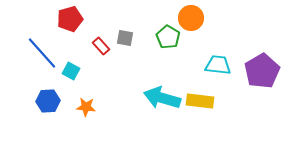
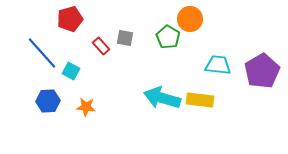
orange circle: moved 1 px left, 1 px down
yellow rectangle: moved 1 px up
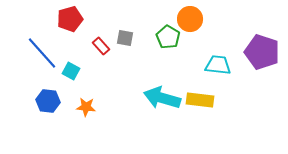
purple pentagon: moved 19 px up; rotated 24 degrees counterclockwise
blue hexagon: rotated 10 degrees clockwise
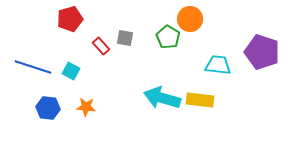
blue line: moved 9 px left, 14 px down; rotated 30 degrees counterclockwise
blue hexagon: moved 7 px down
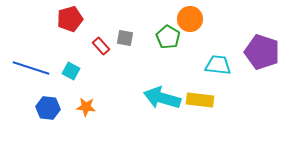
blue line: moved 2 px left, 1 px down
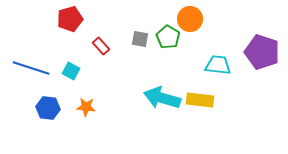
gray square: moved 15 px right, 1 px down
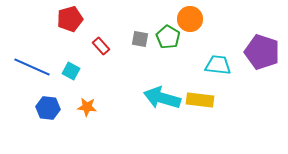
blue line: moved 1 px right, 1 px up; rotated 6 degrees clockwise
orange star: moved 1 px right
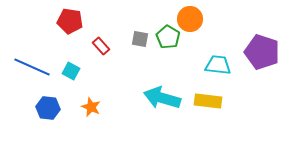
red pentagon: moved 2 px down; rotated 25 degrees clockwise
yellow rectangle: moved 8 px right, 1 px down
orange star: moved 4 px right; rotated 18 degrees clockwise
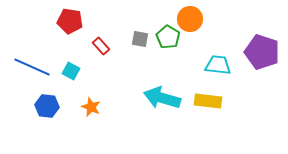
blue hexagon: moved 1 px left, 2 px up
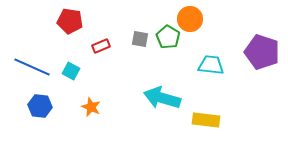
red rectangle: rotated 72 degrees counterclockwise
cyan trapezoid: moved 7 px left
yellow rectangle: moved 2 px left, 19 px down
blue hexagon: moved 7 px left
